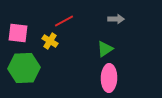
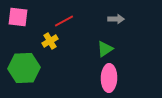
pink square: moved 16 px up
yellow cross: rotated 28 degrees clockwise
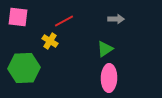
yellow cross: rotated 28 degrees counterclockwise
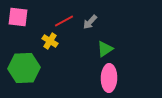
gray arrow: moved 26 px left, 3 px down; rotated 133 degrees clockwise
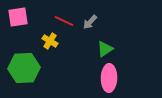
pink square: rotated 15 degrees counterclockwise
red line: rotated 54 degrees clockwise
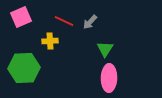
pink square: moved 3 px right; rotated 15 degrees counterclockwise
yellow cross: rotated 35 degrees counterclockwise
green triangle: rotated 24 degrees counterclockwise
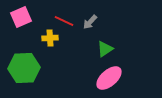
yellow cross: moved 3 px up
green triangle: rotated 24 degrees clockwise
pink ellipse: rotated 48 degrees clockwise
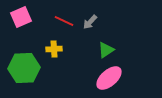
yellow cross: moved 4 px right, 11 px down
green triangle: moved 1 px right, 1 px down
